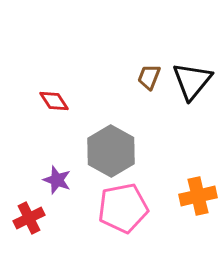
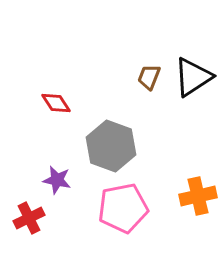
black triangle: moved 1 px right, 4 px up; rotated 18 degrees clockwise
red diamond: moved 2 px right, 2 px down
gray hexagon: moved 5 px up; rotated 9 degrees counterclockwise
purple star: rotated 8 degrees counterclockwise
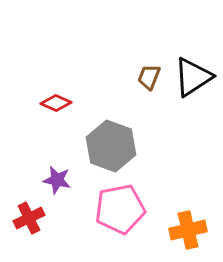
red diamond: rotated 32 degrees counterclockwise
orange cross: moved 10 px left, 34 px down
pink pentagon: moved 3 px left, 1 px down
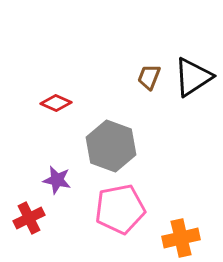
orange cross: moved 7 px left, 8 px down
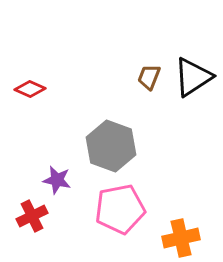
red diamond: moved 26 px left, 14 px up
red cross: moved 3 px right, 2 px up
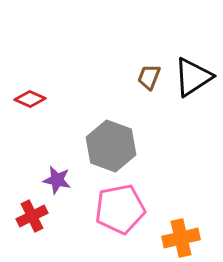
red diamond: moved 10 px down
